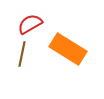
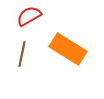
red semicircle: moved 1 px left, 8 px up
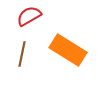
orange rectangle: moved 1 px down
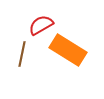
red semicircle: moved 12 px right, 9 px down
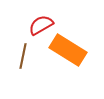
brown line: moved 1 px right, 2 px down
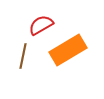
orange rectangle: rotated 63 degrees counterclockwise
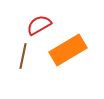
red semicircle: moved 2 px left
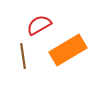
brown line: rotated 20 degrees counterclockwise
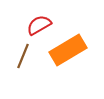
brown line: rotated 30 degrees clockwise
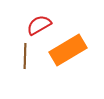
brown line: moved 2 px right; rotated 20 degrees counterclockwise
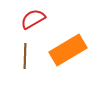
red semicircle: moved 6 px left, 6 px up
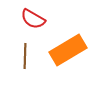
red semicircle: rotated 120 degrees counterclockwise
